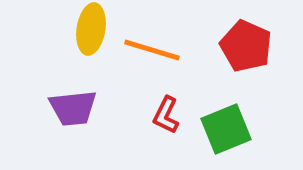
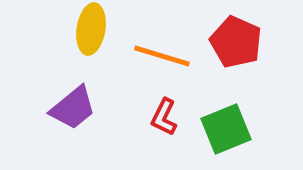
red pentagon: moved 10 px left, 4 px up
orange line: moved 10 px right, 6 px down
purple trapezoid: rotated 33 degrees counterclockwise
red L-shape: moved 2 px left, 2 px down
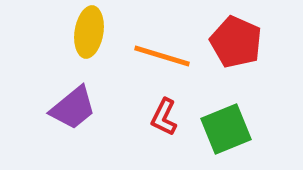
yellow ellipse: moved 2 px left, 3 px down
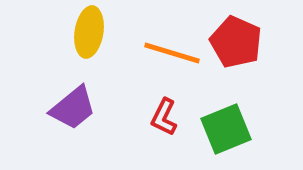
orange line: moved 10 px right, 3 px up
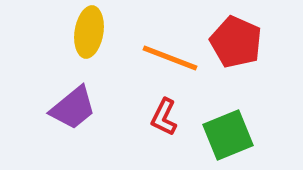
orange line: moved 2 px left, 5 px down; rotated 4 degrees clockwise
green square: moved 2 px right, 6 px down
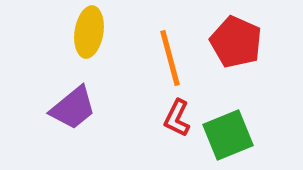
orange line: rotated 54 degrees clockwise
red L-shape: moved 13 px right, 1 px down
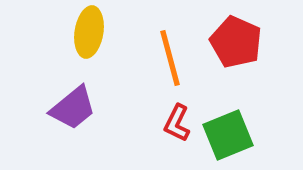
red L-shape: moved 5 px down
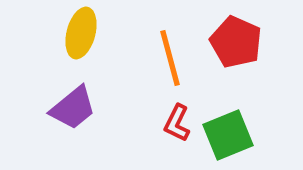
yellow ellipse: moved 8 px left, 1 px down; rotated 6 degrees clockwise
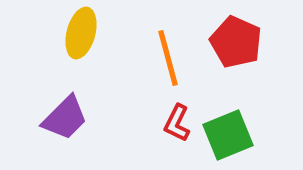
orange line: moved 2 px left
purple trapezoid: moved 8 px left, 10 px down; rotated 6 degrees counterclockwise
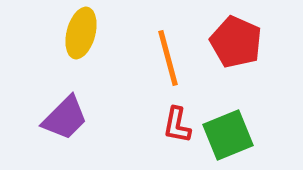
red L-shape: moved 2 px down; rotated 15 degrees counterclockwise
